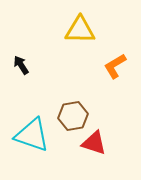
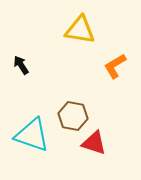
yellow triangle: rotated 8 degrees clockwise
brown hexagon: rotated 20 degrees clockwise
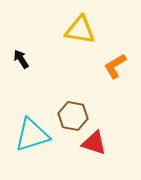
black arrow: moved 6 px up
cyan triangle: rotated 36 degrees counterclockwise
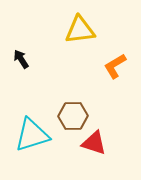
yellow triangle: rotated 16 degrees counterclockwise
brown hexagon: rotated 12 degrees counterclockwise
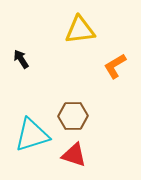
red triangle: moved 20 px left, 12 px down
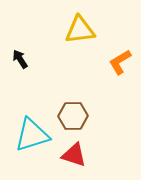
black arrow: moved 1 px left
orange L-shape: moved 5 px right, 4 px up
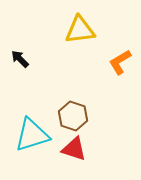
black arrow: rotated 12 degrees counterclockwise
brown hexagon: rotated 20 degrees clockwise
red triangle: moved 6 px up
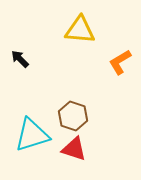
yellow triangle: rotated 12 degrees clockwise
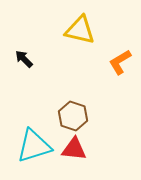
yellow triangle: rotated 8 degrees clockwise
black arrow: moved 4 px right
cyan triangle: moved 2 px right, 11 px down
red triangle: rotated 12 degrees counterclockwise
